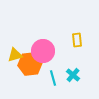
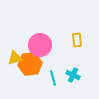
pink circle: moved 3 px left, 6 px up
yellow triangle: moved 3 px down
cyan cross: rotated 16 degrees counterclockwise
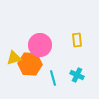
yellow triangle: moved 1 px left
orange hexagon: rotated 10 degrees clockwise
cyan cross: moved 4 px right
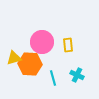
yellow rectangle: moved 9 px left, 5 px down
pink circle: moved 2 px right, 3 px up
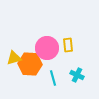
pink circle: moved 5 px right, 6 px down
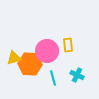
pink circle: moved 3 px down
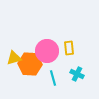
yellow rectangle: moved 1 px right, 3 px down
cyan cross: moved 1 px up
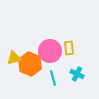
pink circle: moved 3 px right
orange hexagon: rotated 20 degrees clockwise
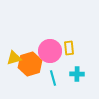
orange hexagon: rotated 20 degrees clockwise
cyan cross: rotated 24 degrees counterclockwise
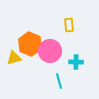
yellow rectangle: moved 23 px up
orange hexagon: moved 20 px up; rotated 20 degrees counterclockwise
cyan cross: moved 1 px left, 12 px up
cyan line: moved 6 px right, 3 px down
